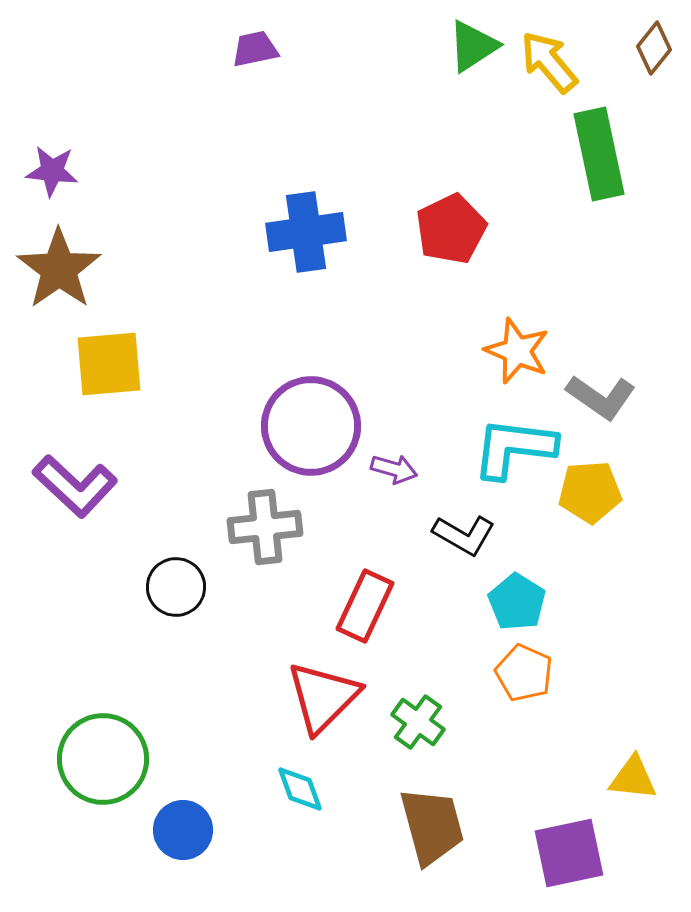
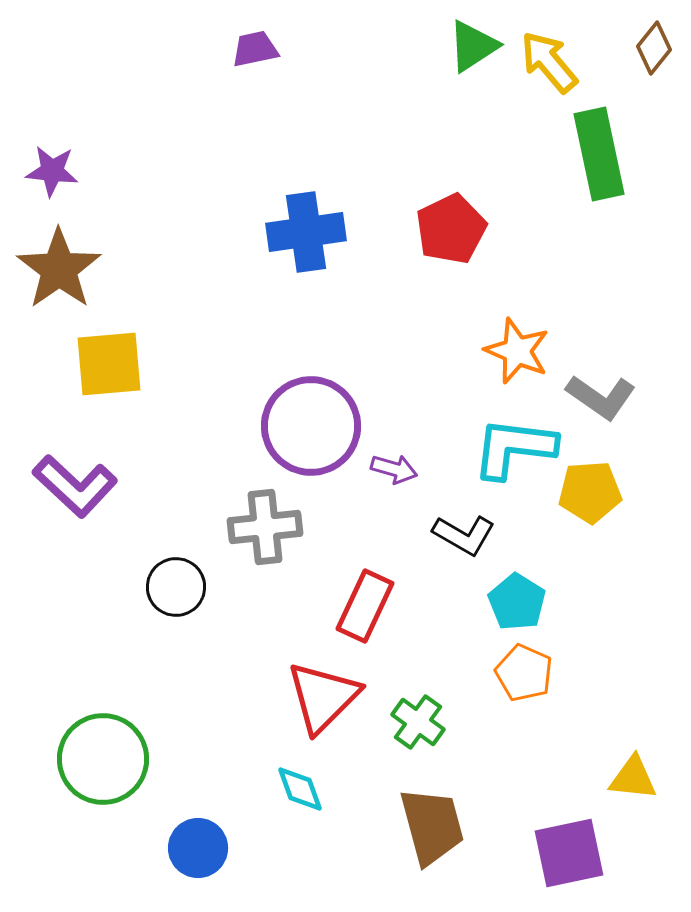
blue circle: moved 15 px right, 18 px down
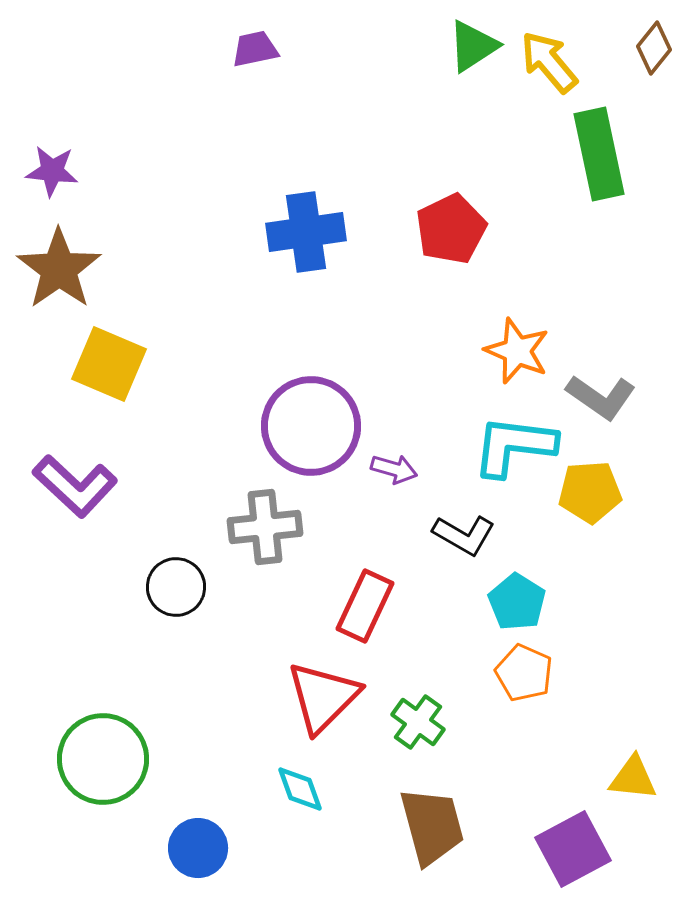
yellow square: rotated 28 degrees clockwise
cyan L-shape: moved 2 px up
purple square: moved 4 px right, 4 px up; rotated 16 degrees counterclockwise
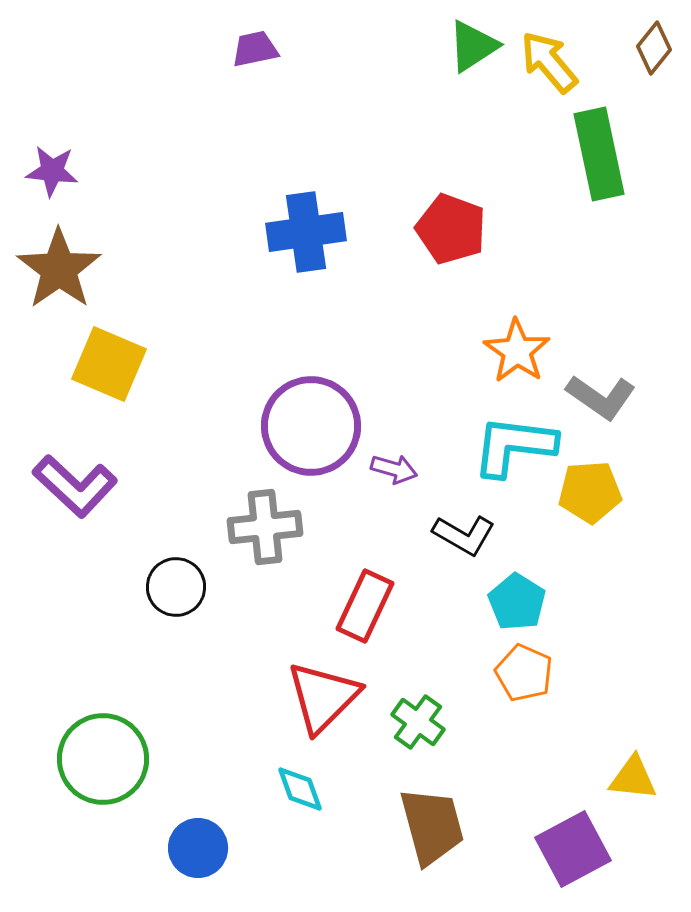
red pentagon: rotated 26 degrees counterclockwise
orange star: rotated 12 degrees clockwise
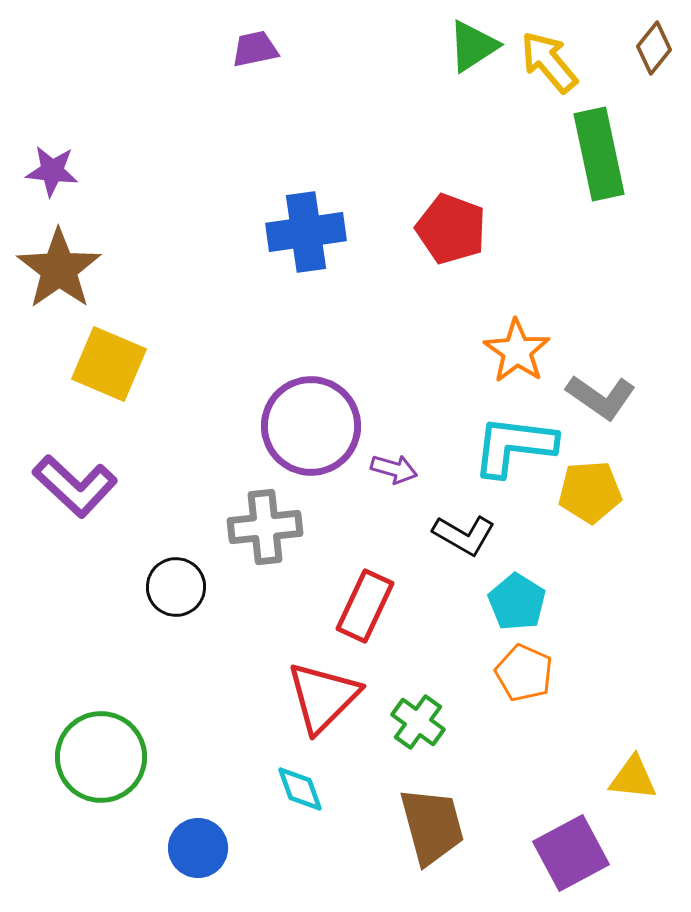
green circle: moved 2 px left, 2 px up
purple square: moved 2 px left, 4 px down
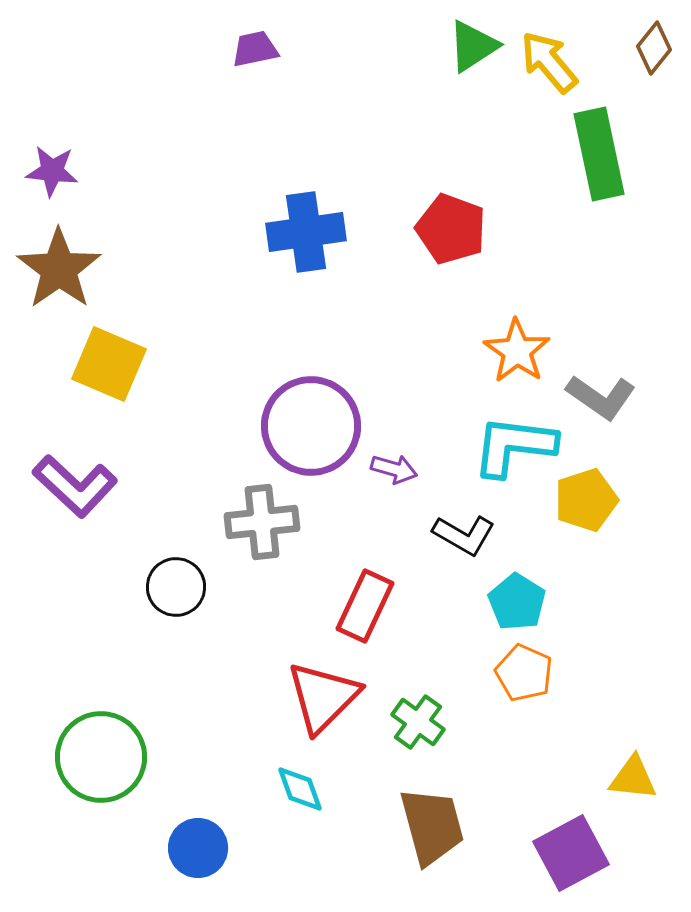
yellow pentagon: moved 4 px left, 8 px down; rotated 14 degrees counterclockwise
gray cross: moved 3 px left, 5 px up
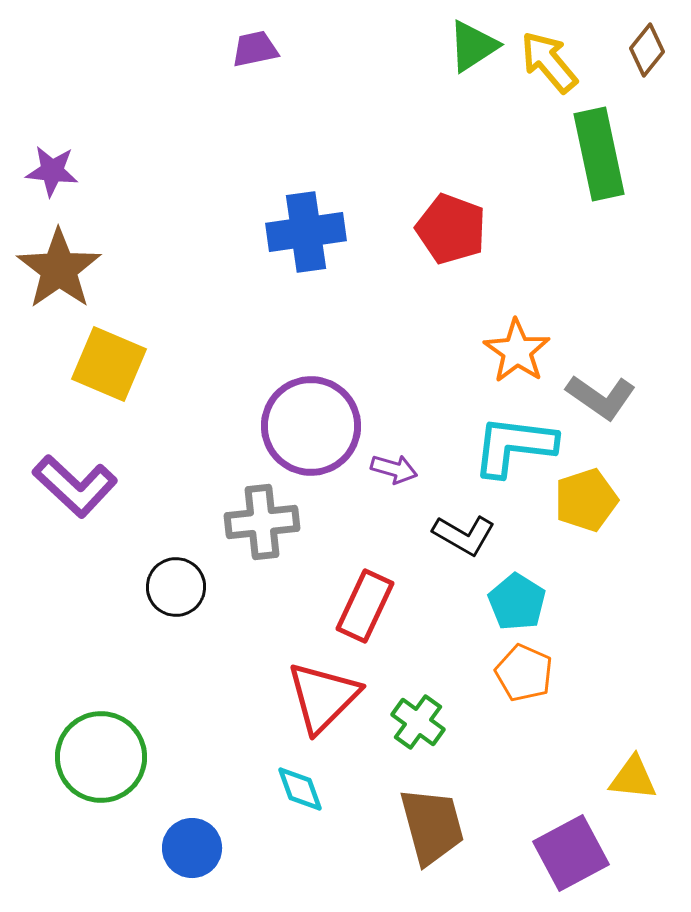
brown diamond: moved 7 px left, 2 px down
blue circle: moved 6 px left
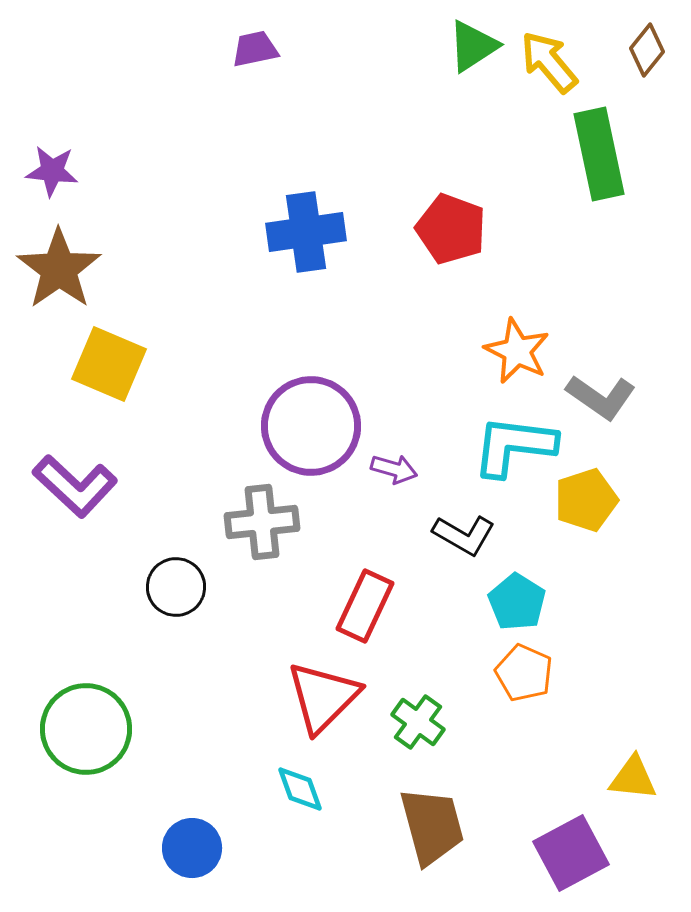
orange star: rotated 8 degrees counterclockwise
green circle: moved 15 px left, 28 px up
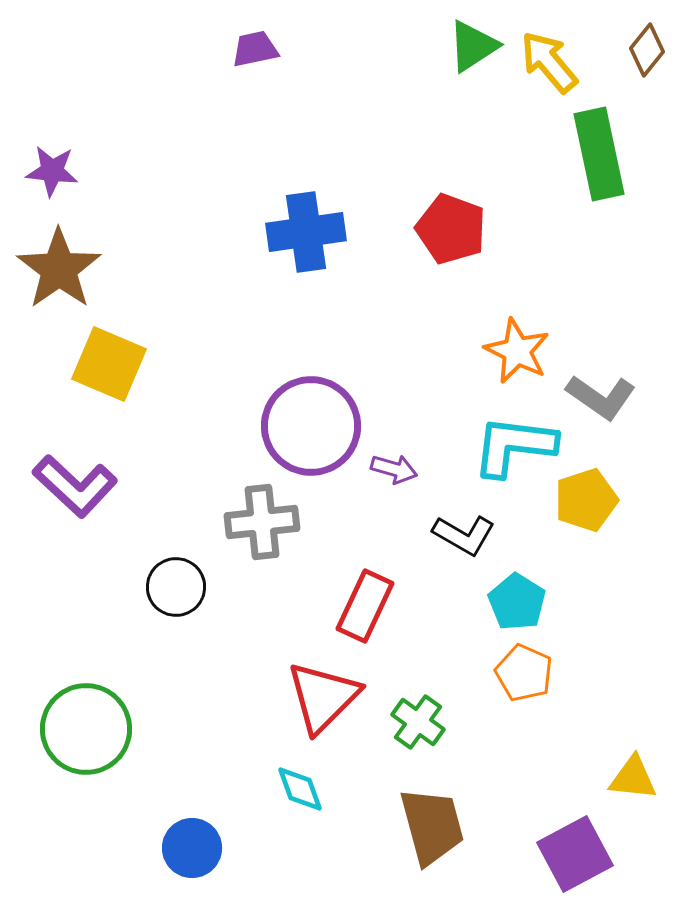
purple square: moved 4 px right, 1 px down
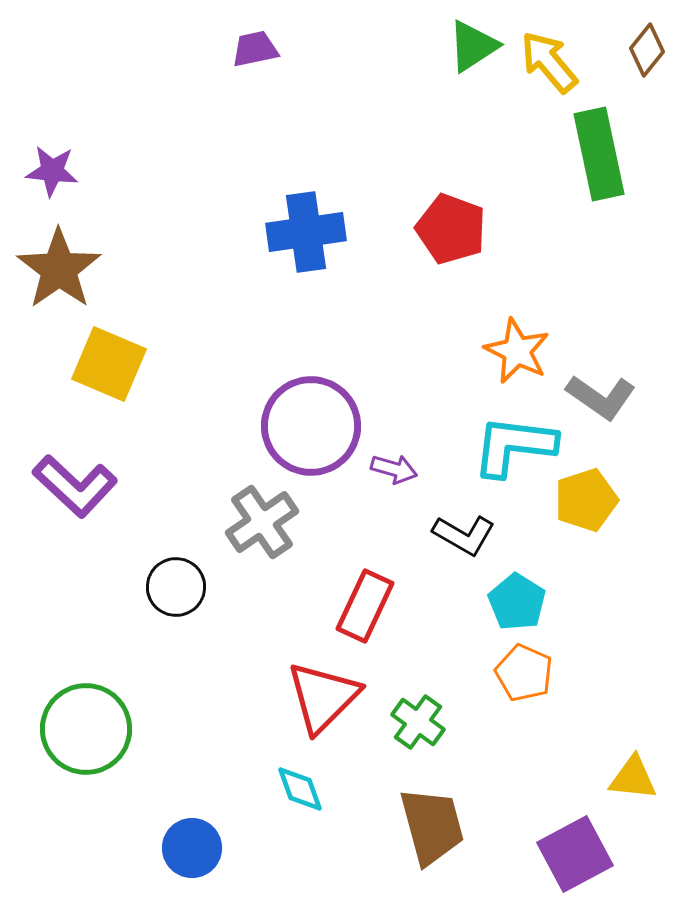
gray cross: rotated 28 degrees counterclockwise
